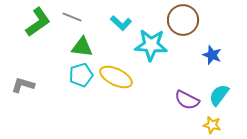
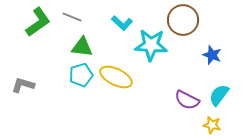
cyan L-shape: moved 1 px right
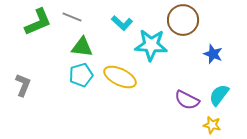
green L-shape: rotated 12 degrees clockwise
blue star: moved 1 px right, 1 px up
yellow ellipse: moved 4 px right
gray L-shape: rotated 95 degrees clockwise
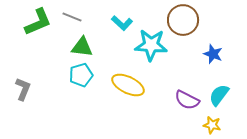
yellow ellipse: moved 8 px right, 8 px down
gray L-shape: moved 4 px down
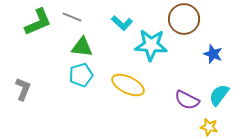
brown circle: moved 1 px right, 1 px up
yellow star: moved 3 px left, 2 px down
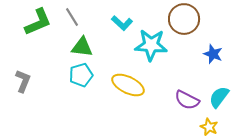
gray line: rotated 36 degrees clockwise
gray L-shape: moved 8 px up
cyan semicircle: moved 2 px down
yellow star: rotated 12 degrees clockwise
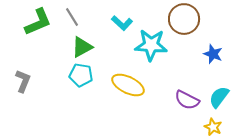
green triangle: rotated 35 degrees counterclockwise
cyan pentagon: rotated 25 degrees clockwise
yellow star: moved 4 px right
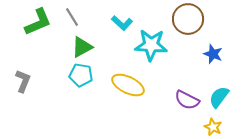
brown circle: moved 4 px right
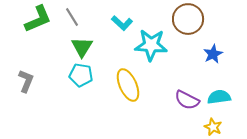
green L-shape: moved 3 px up
green triangle: rotated 30 degrees counterclockwise
blue star: rotated 24 degrees clockwise
gray L-shape: moved 3 px right
yellow ellipse: rotated 40 degrees clockwise
cyan semicircle: rotated 45 degrees clockwise
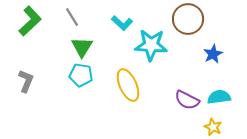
green L-shape: moved 8 px left, 2 px down; rotated 20 degrees counterclockwise
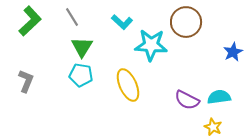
brown circle: moved 2 px left, 3 px down
cyan L-shape: moved 1 px up
blue star: moved 20 px right, 2 px up
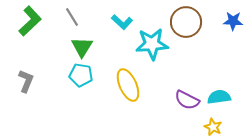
cyan star: moved 1 px right, 1 px up; rotated 8 degrees counterclockwise
blue star: moved 31 px up; rotated 30 degrees clockwise
